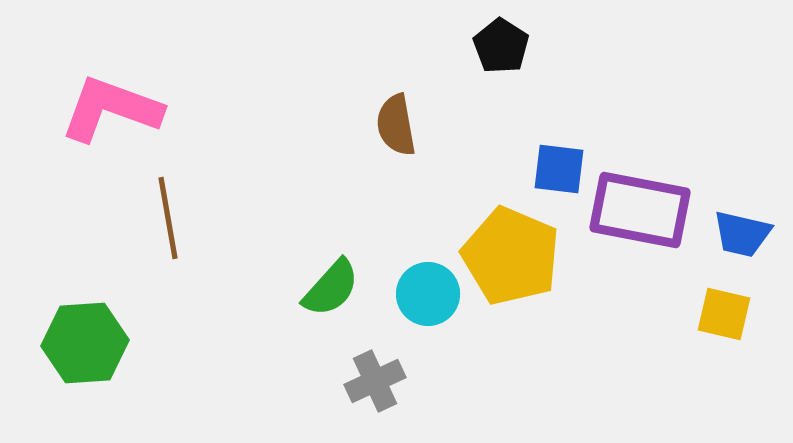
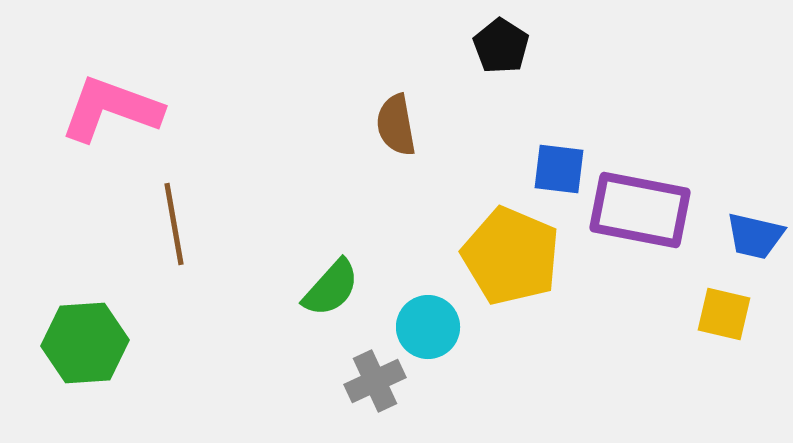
brown line: moved 6 px right, 6 px down
blue trapezoid: moved 13 px right, 2 px down
cyan circle: moved 33 px down
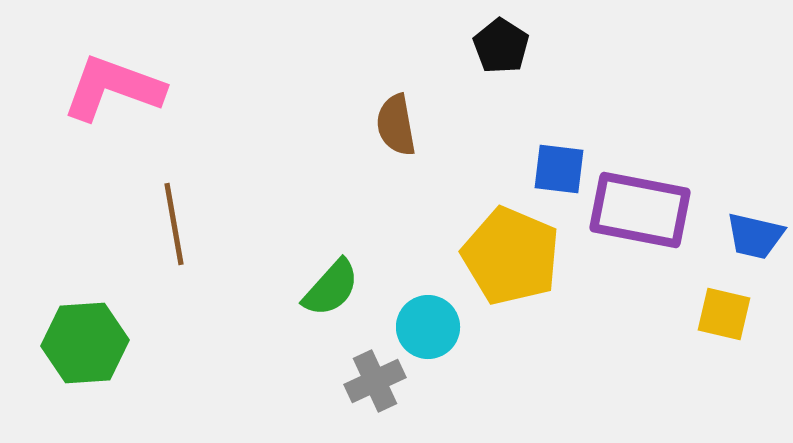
pink L-shape: moved 2 px right, 21 px up
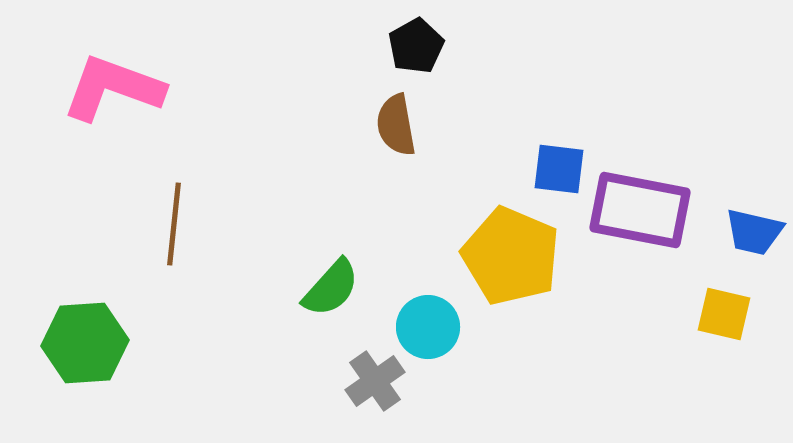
black pentagon: moved 85 px left; rotated 10 degrees clockwise
brown line: rotated 16 degrees clockwise
blue trapezoid: moved 1 px left, 4 px up
gray cross: rotated 10 degrees counterclockwise
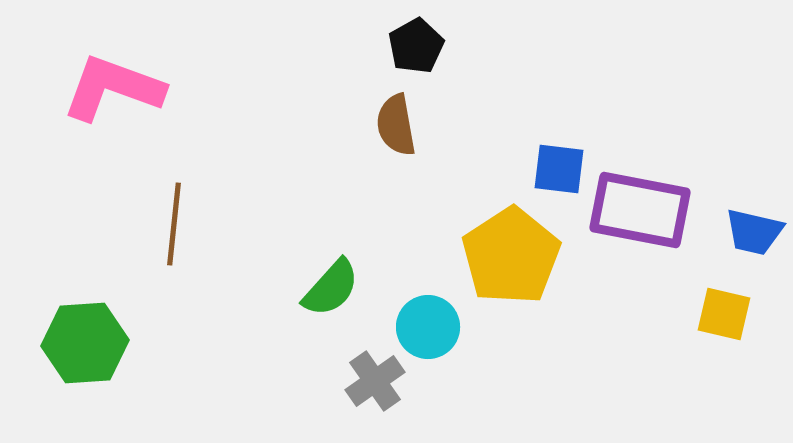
yellow pentagon: rotated 16 degrees clockwise
